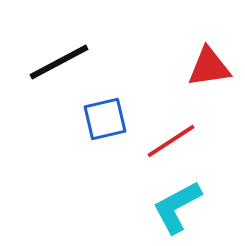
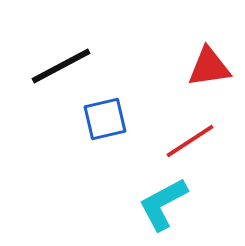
black line: moved 2 px right, 4 px down
red line: moved 19 px right
cyan L-shape: moved 14 px left, 3 px up
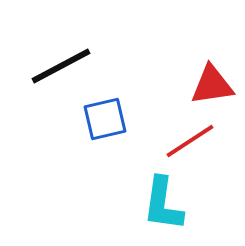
red triangle: moved 3 px right, 18 px down
cyan L-shape: rotated 54 degrees counterclockwise
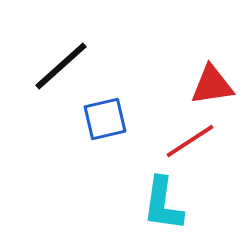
black line: rotated 14 degrees counterclockwise
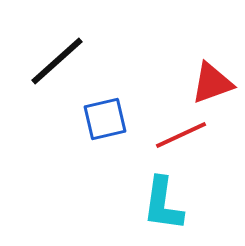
black line: moved 4 px left, 5 px up
red triangle: moved 2 px up; rotated 12 degrees counterclockwise
red line: moved 9 px left, 6 px up; rotated 8 degrees clockwise
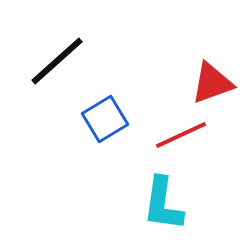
blue square: rotated 18 degrees counterclockwise
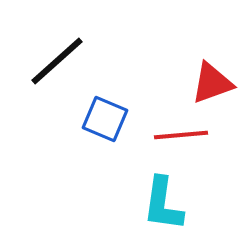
blue square: rotated 36 degrees counterclockwise
red line: rotated 20 degrees clockwise
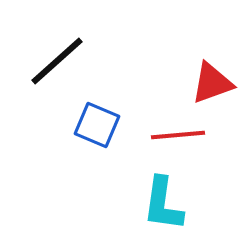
blue square: moved 8 px left, 6 px down
red line: moved 3 px left
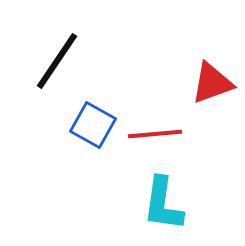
black line: rotated 14 degrees counterclockwise
blue square: moved 4 px left; rotated 6 degrees clockwise
red line: moved 23 px left, 1 px up
